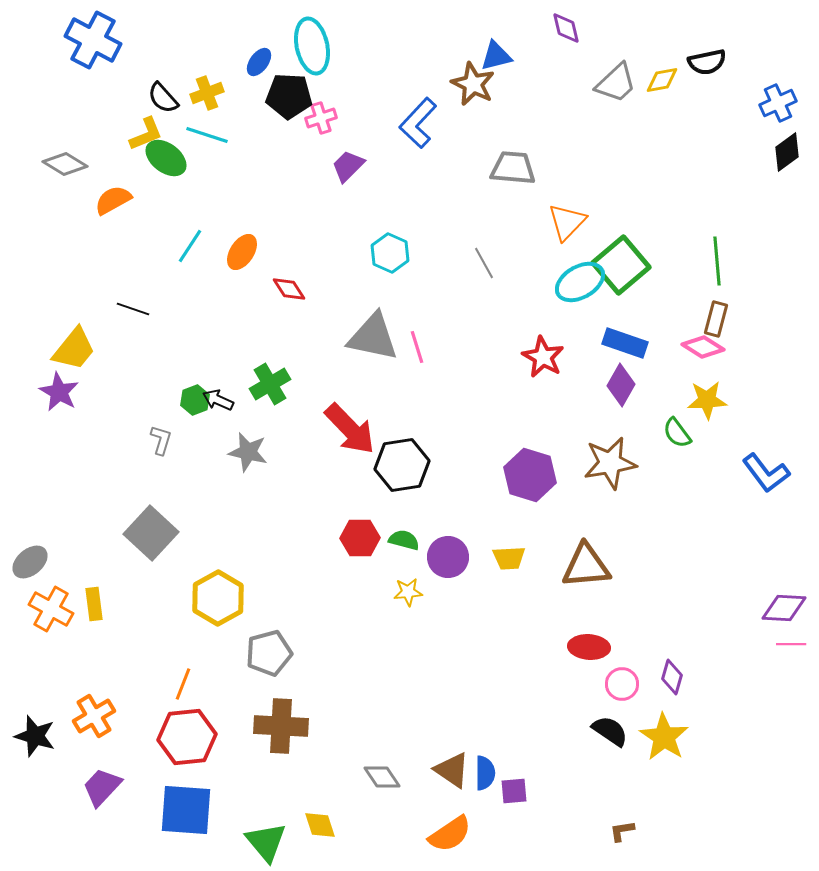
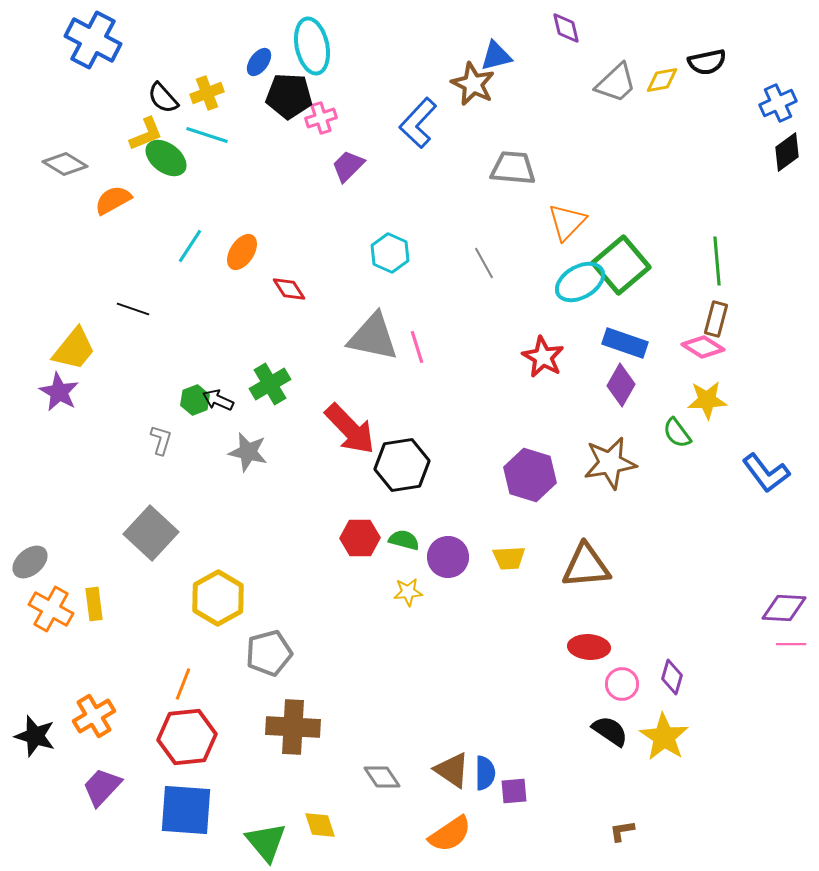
brown cross at (281, 726): moved 12 px right, 1 px down
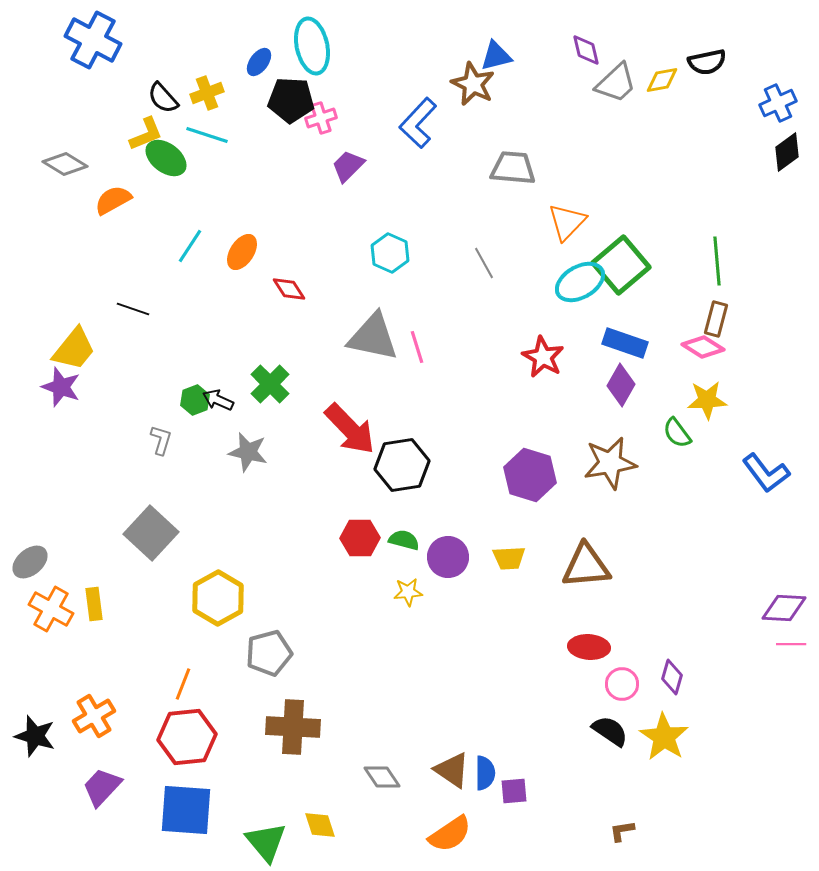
purple diamond at (566, 28): moved 20 px right, 22 px down
black pentagon at (289, 96): moved 2 px right, 4 px down
green cross at (270, 384): rotated 15 degrees counterclockwise
purple star at (59, 392): moved 2 px right, 5 px up; rotated 9 degrees counterclockwise
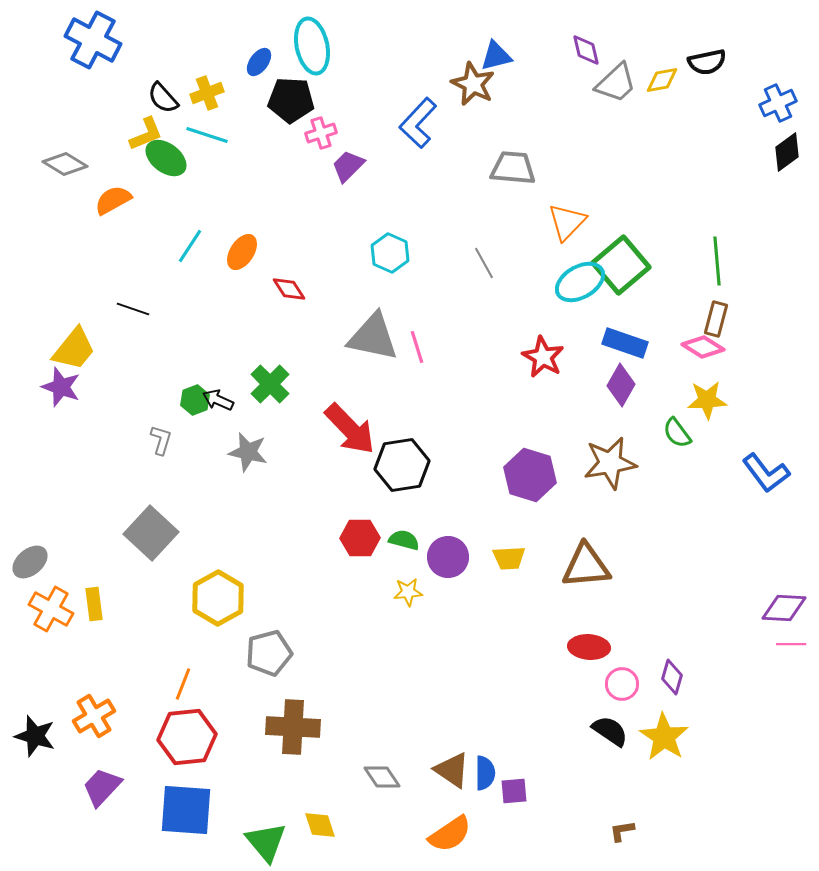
pink cross at (321, 118): moved 15 px down
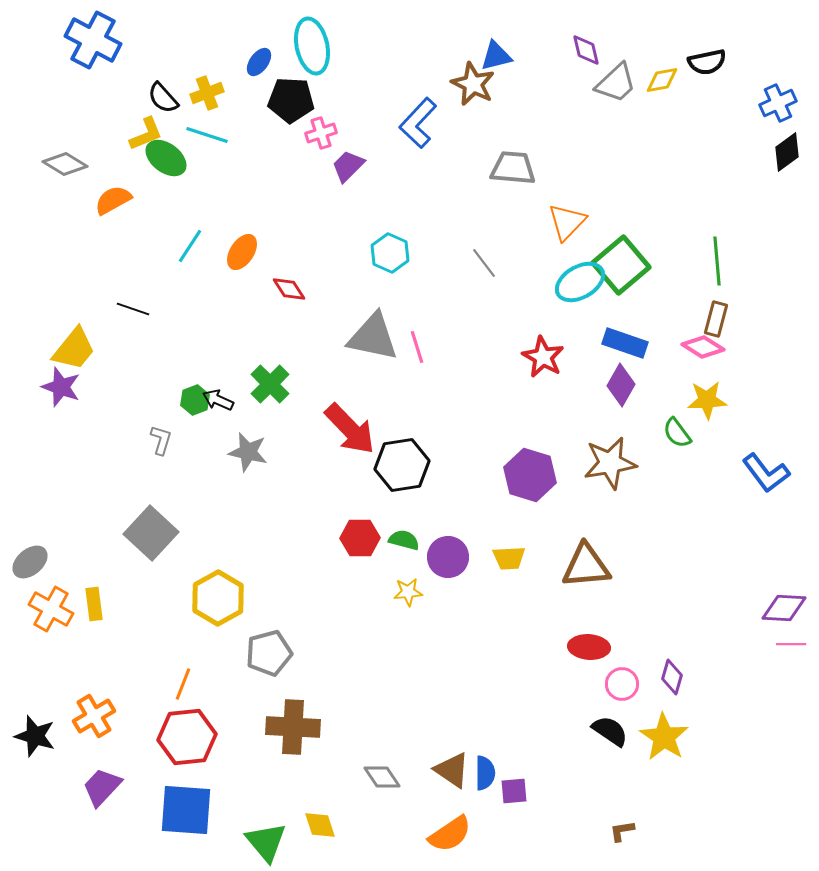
gray line at (484, 263): rotated 8 degrees counterclockwise
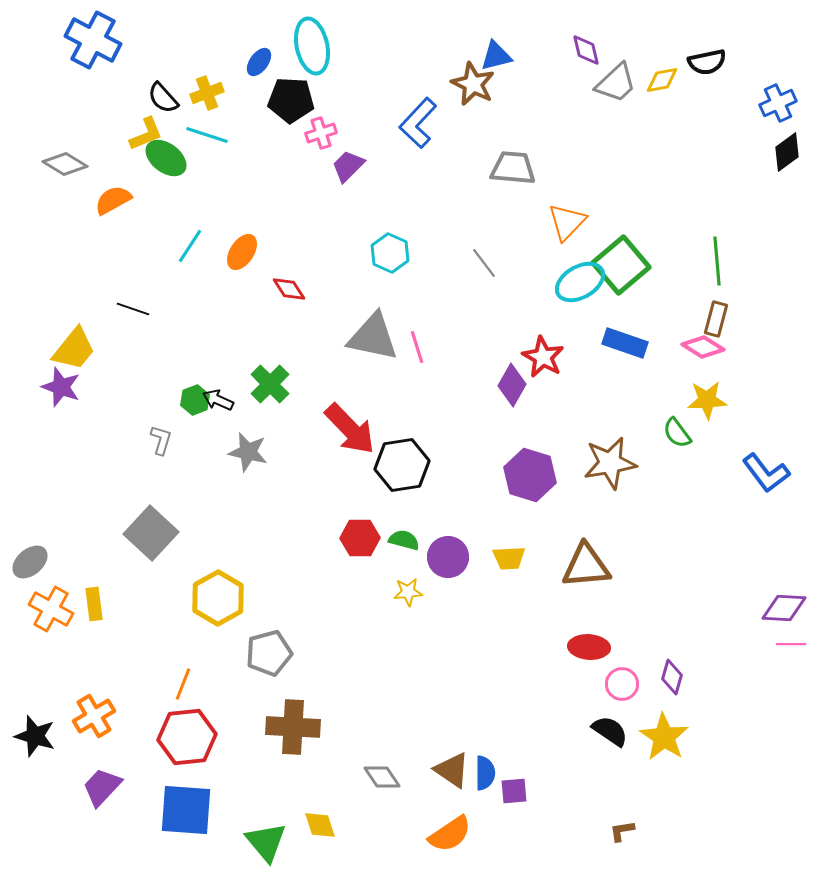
purple diamond at (621, 385): moved 109 px left
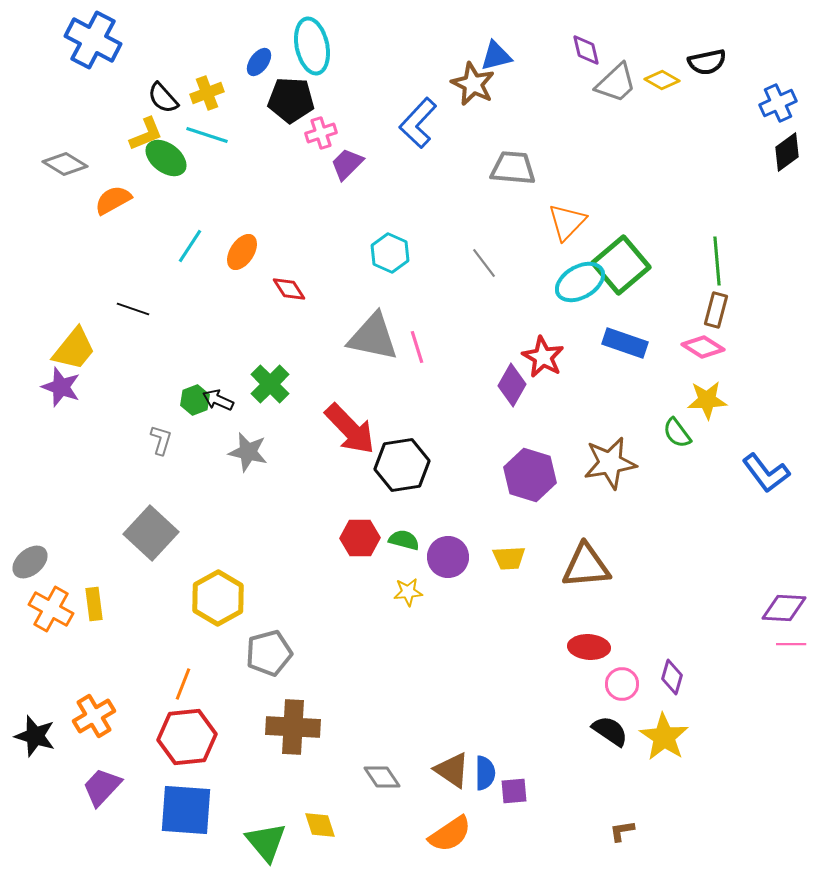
yellow diamond at (662, 80): rotated 40 degrees clockwise
purple trapezoid at (348, 166): moved 1 px left, 2 px up
brown rectangle at (716, 319): moved 9 px up
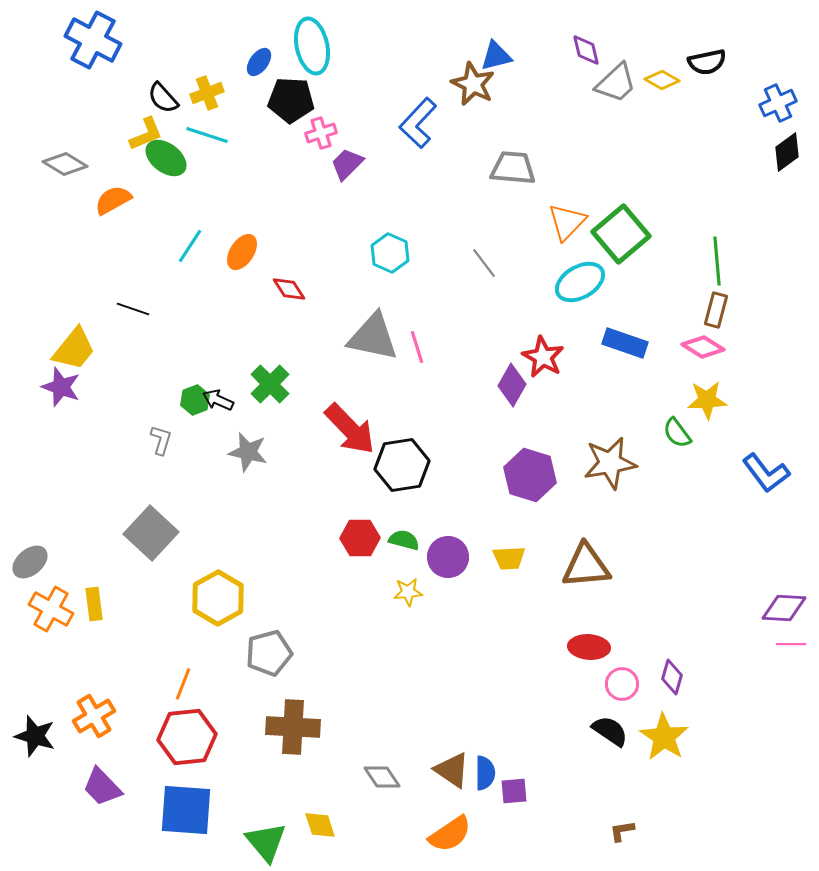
green square at (621, 265): moved 31 px up
purple trapezoid at (102, 787): rotated 87 degrees counterclockwise
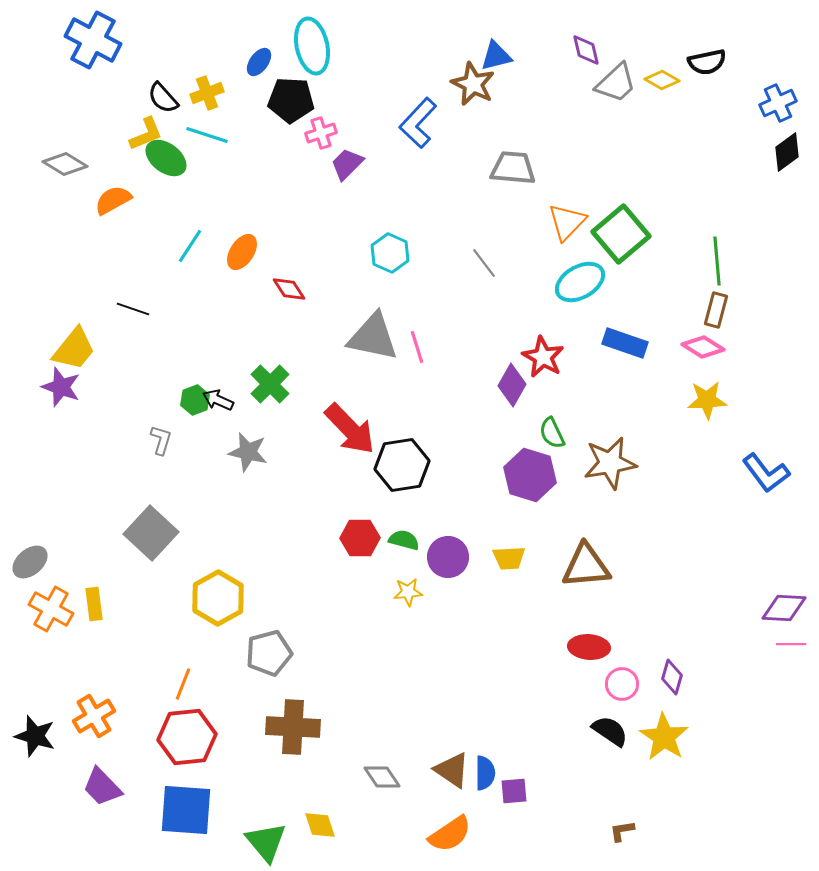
green semicircle at (677, 433): moved 125 px left; rotated 12 degrees clockwise
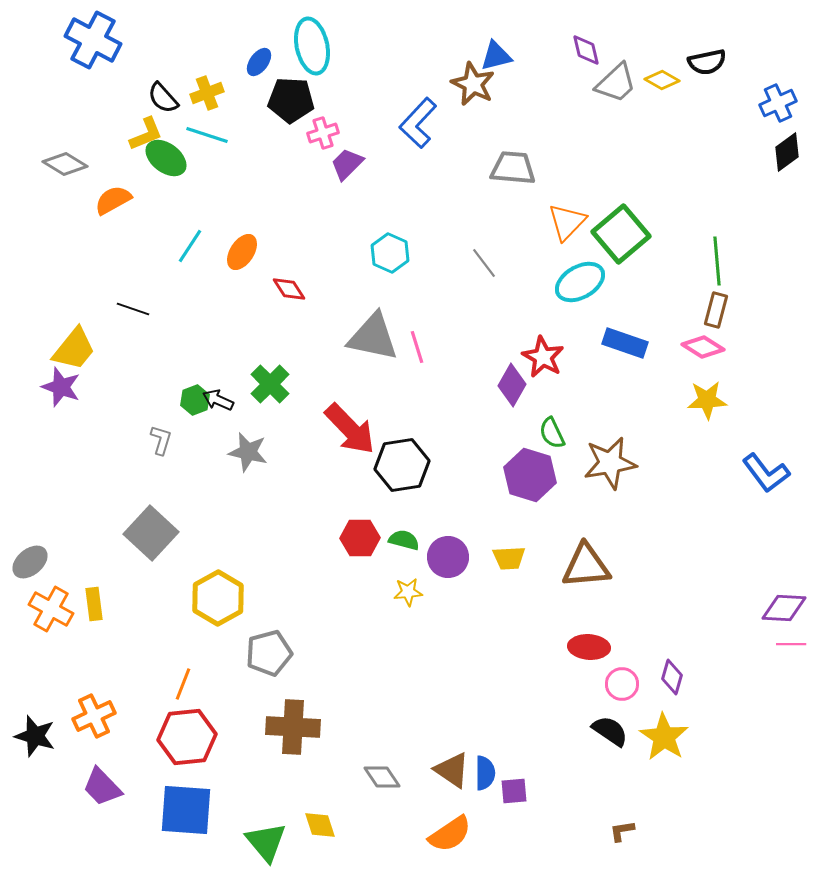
pink cross at (321, 133): moved 2 px right
orange cross at (94, 716): rotated 6 degrees clockwise
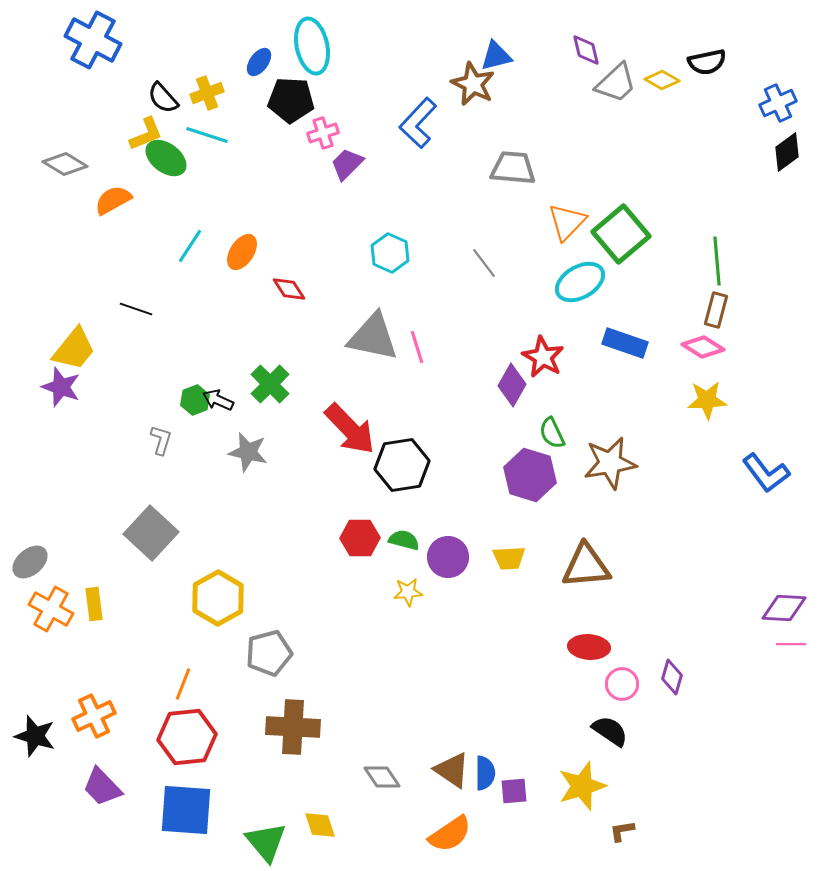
black line at (133, 309): moved 3 px right
yellow star at (664, 737): moved 82 px left, 49 px down; rotated 21 degrees clockwise
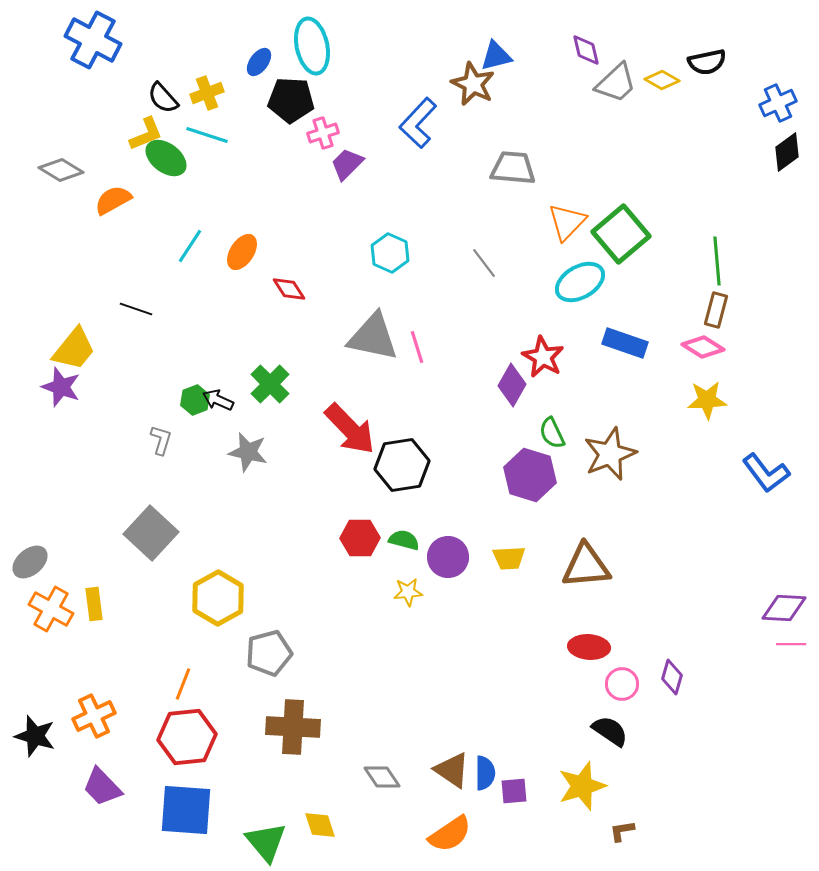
gray diamond at (65, 164): moved 4 px left, 6 px down
brown star at (610, 463): moved 9 px up; rotated 12 degrees counterclockwise
